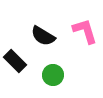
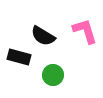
black rectangle: moved 4 px right, 4 px up; rotated 30 degrees counterclockwise
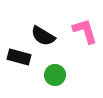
green circle: moved 2 px right
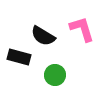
pink L-shape: moved 3 px left, 2 px up
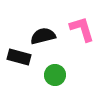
black semicircle: rotated 135 degrees clockwise
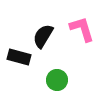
black semicircle: rotated 45 degrees counterclockwise
green circle: moved 2 px right, 5 px down
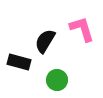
black semicircle: moved 2 px right, 5 px down
black rectangle: moved 5 px down
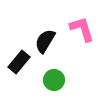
black rectangle: rotated 65 degrees counterclockwise
green circle: moved 3 px left
